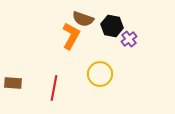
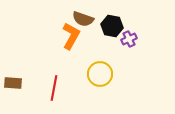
purple cross: rotated 14 degrees clockwise
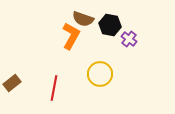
black hexagon: moved 2 px left, 1 px up
purple cross: rotated 28 degrees counterclockwise
brown rectangle: moved 1 px left; rotated 42 degrees counterclockwise
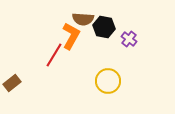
brown semicircle: rotated 15 degrees counterclockwise
black hexagon: moved 6 px left, 2 px down
yellow circle: moved 8 px right, 7 px down
red line: moved 33 px up; rotated 20 degrees clockwise
